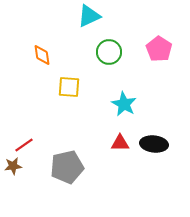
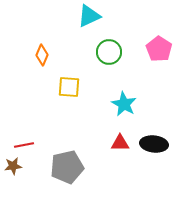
orange diamond: rotated 30 degrees clockwise
red line: rotated 24 degrees clockwise
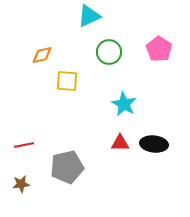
orange diamond: rotated 55 degrees clockwise
yellow square: moved 2 px left, 6 px up
brown star: moved 8 px right, 18 px down
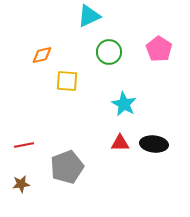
gray pentagon: rotated 8 degrees counterclockwise
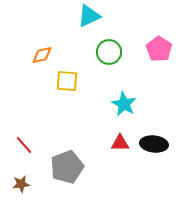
red line: rotated 60 degrees clockwise
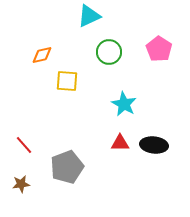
black ellipse: moved 1 px down
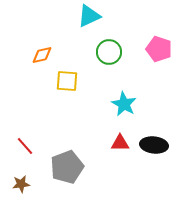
pink pentagon: rotated 15 degrees counterclockwise
red line: moved 1 px right, 1 px down
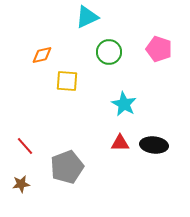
cyan triangle: moved 2 px left, 1 px down
